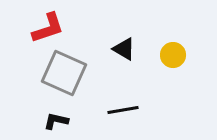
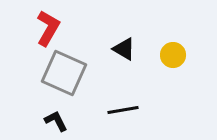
red L-shape: rotated 42 degrees counterclockwise
black L-shape: rotated 50 degrees clockwise
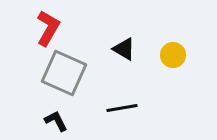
black line: moved 1 px left, 2 px up
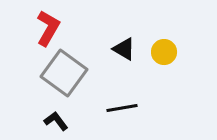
yellow circle: moved 9 px left, 3 px up
gray square: rotated 12 degrees clockwise
black L-shape: rotated 10 degrees counterclockwise
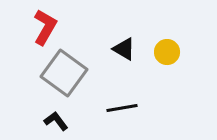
red L-shape: moved 3 px left, 1 px up
yellow circle: moved 3 px right
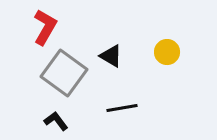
black triangle: moved 13 px left, 7 px down
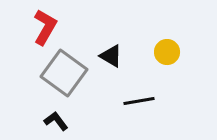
black line: moved 17 px right, 7 px up
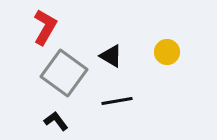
black line: moved 22 px left
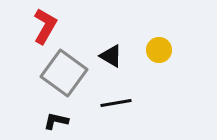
red L-shape: moved 1 px up
yellow circle: moved 8 px left, 2 px up
black line: moved 1 px left, 2 px down
black L-shape: rotated 40 degrees counterclockwise
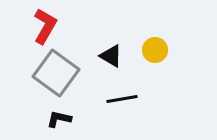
yellow circle: moved 4 px left
gray square: moved 8 px left
black line: moved 6 px right, 4 px up
black L-shape: moved 3 px right, 2 px up
